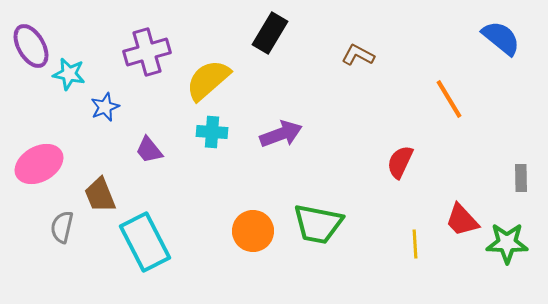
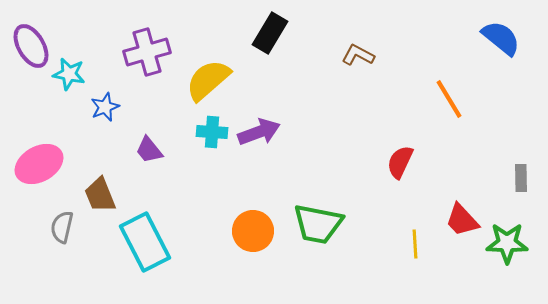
purple arrow: moved 22 px left, 2 px up
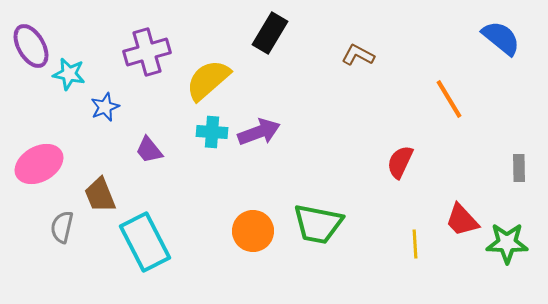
gray rectangle: moved 2 px left, 10 px up
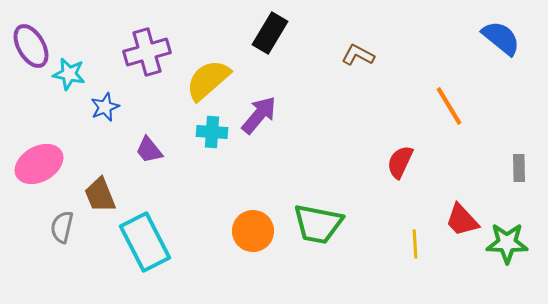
orange line: moved 7 px down
purple arrow: moved 17 px up; rotated 30 degrees counterclockwise
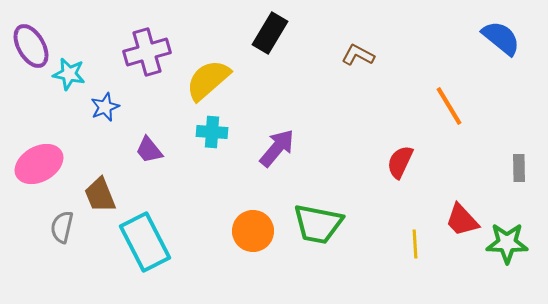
purple arrow: moved 18 px right, 33 px down
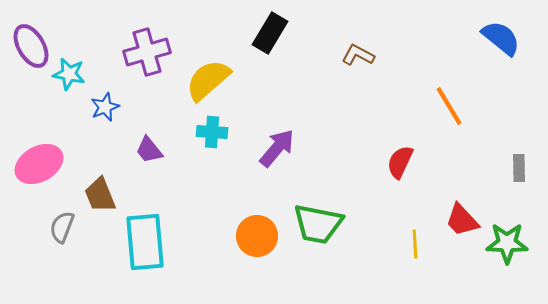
gray semicircle: rotated 8 degrees clockwise
orange circle: moved 4 px right, 5 px down
cyan rectangle: rotated 22 degrees clockwise
